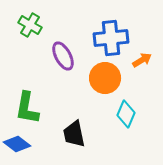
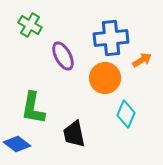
green L-shape: moved 6 px right
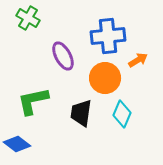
green cross: moved 2 px left, 7 px up
blue cross: moved 3 px left, 2 px up
orange arrow: moved 4 px left
green L-shape: moved 7 px up; rotated 68 degrees clockwise
cyan diamond: moved 4 px left
black trapezoid: moved 7 px right, 21 px up; rotated 20 degrees clockwise
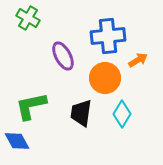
green L-shape: moved 2 px left, 5 px down
cyan diamond: rotated 8 degrees clockwise
blue diamond: moved 3 px up; rotated 24 degrees clockwise
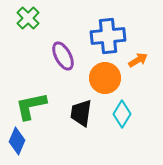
green cross: rotated 15 degrees clockwise
blue diamond: rotated 52 degrees clockwise
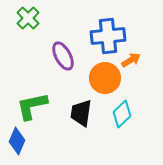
orange arrow: moved 7 px left
green L-shape: moved 1 px right
cyan diamond: rotated 16 degrees clockwise
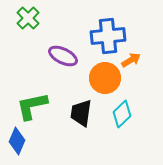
purple ellipse: rotated 36 degrees counterclockwise
